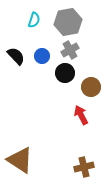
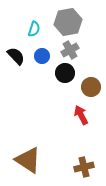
cyan semicircle: moved 9 px down
brown triangle: moved 8 px right
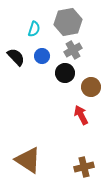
gray cross: moved 3 px right
black semicircle: moved 1 px down
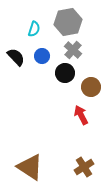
gray cross: rotated 18 degrees counterclockwise
brown triangle: moved 2 px right, 7 px down
brown cross: rotated 18 degrees counterclockwise
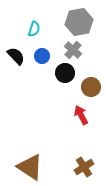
gray hexagon: moved 11 px right
black semicircle: moved 1 px up
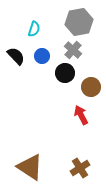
brown cross: moved 4 px left, 1 px down
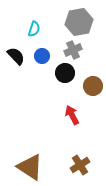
gray cross: rotated 24 degrees clockwise
brown circle: moved 2 px right, 1 px up
red arrow: moved 9 px left
brown cross: moved 3 px up
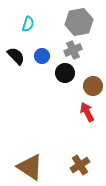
cyan semicircle: moved 6 px left, 5 px up
red arrow: moved 15 px right, 3 px up
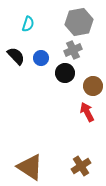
blue circle: moved 1 px left, 2 px down
brown cross: moved 1 px right, 1 px down
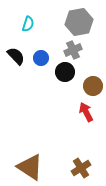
black circle: moved 1 px up
red arrow: moved 1 px left
brown cross: moved 2 px down
